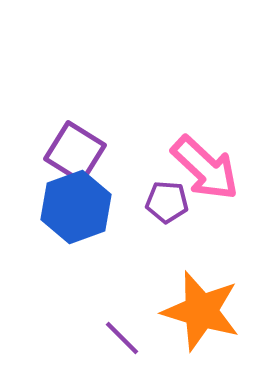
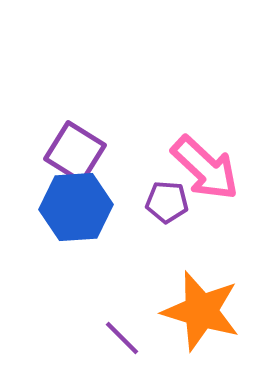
blue hexagon: rotated 16 degrees clockwise
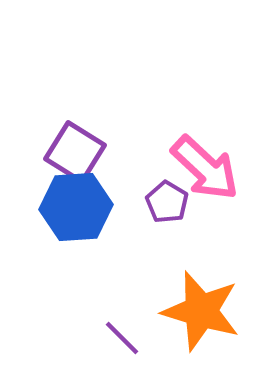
purple pentagon: rotated 27 degrees clockwise
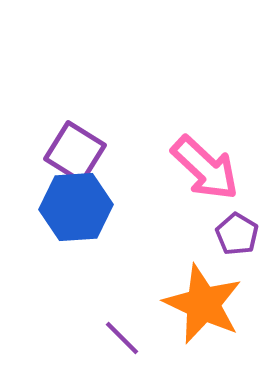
purple pentagon: moved 70 px right, 32 px down
orange star: moved 2 px right, 7 px up; rotated 8 degrees clockwise
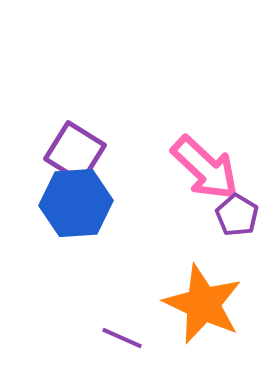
blue hexagon: moved 4 px up
purple pentagon: moved 19 px up
purple line: rotated 21 degrees counterclockwise
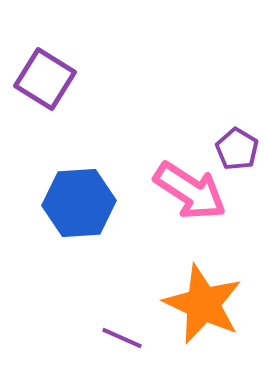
purple square: moved 30 px left, 73 px up
pink arrow: moved 15 px left, 23 px down; rotated 10 degrees counterclockwise
blue hexagon: moved 3 px right
purple pentagon: moved 66 px up
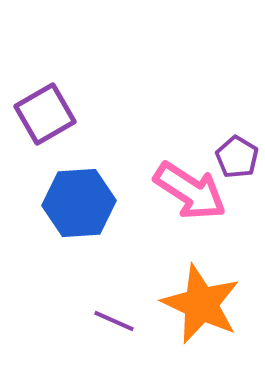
purple square: moved 35 px down; rotated 28 degrees clockwise
purple pentagon: moved 8 px down
orange star: moved 2 px left
purple line: moved 8 px left, 17 px up
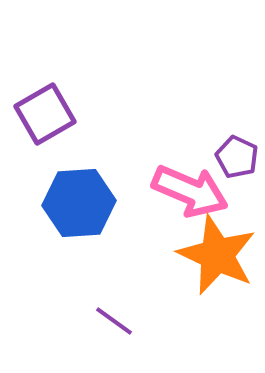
purple pentagon: rotated 6 degrees counterclockwise
pink arrow: rotated 10 degrees counterclockwise
orange star: moved 16 px right, 49 px up
purple line: rotated 12 degrees clockwise
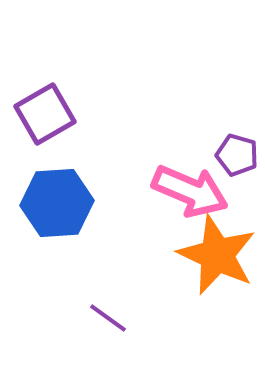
purple pentagon: moved 2 px up; rotated 9 degrees counterclockwise
blue hexagon: moved 22 px left
purple line: moved 6 px left, 3 px up
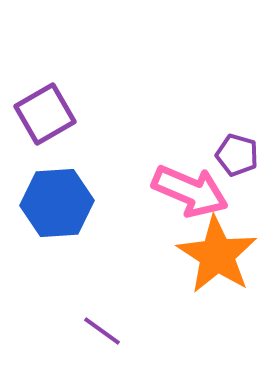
orange star: rotated 8 degrees clockwise
purple line: moved 6 px left, 13 px down
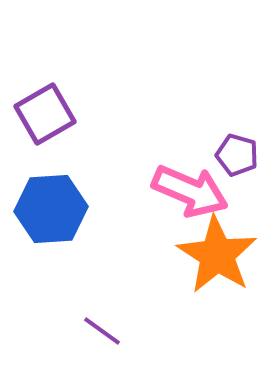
blue hexagon: moved 6 px left, 6 px down
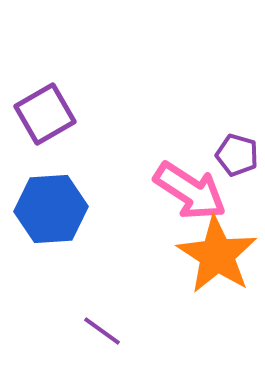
pink arrow: rotated 10 degrees clockwise
